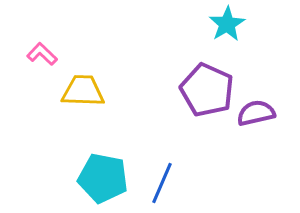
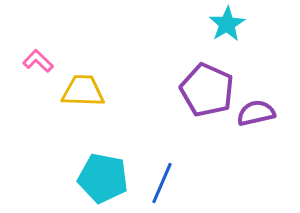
pink L-shape: moved 4 px left, 7 px down
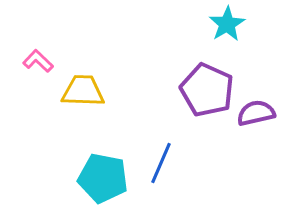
blue line: moved 1 px left, 20 px up
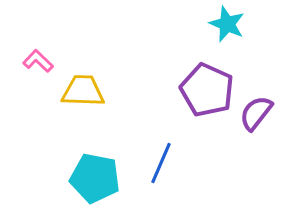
cyan star: rotated 18 degrees counterclockwise
purple semicircle: rotated 39 degrees counterclockwise
cyan pentagon: moved 8 px left
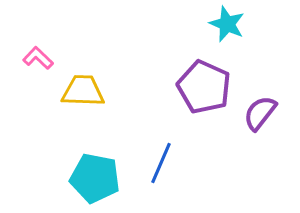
pink L-shape: moved 3 px up
purple pentagon: moved 3 px left, 3 px up
purple semicircle: moved 4 px right
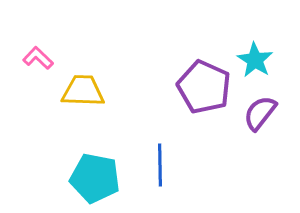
cyan star: moved 28 px right, 36 px down; rotated 9 degrees clockwise
blue line: moved 1 px left, 2 px down; rotated 24 degrees counterclockwise
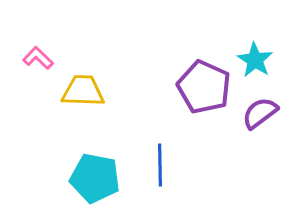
purple semicircle: rotated 15 degrees clockwise
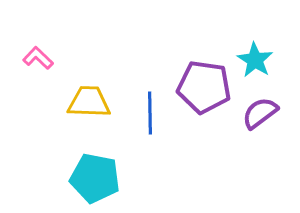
purple pentagon: rotated 16 degrees counterclockwise
yellow trapezoid: moved 6 px right, 11 px down
blue line: moved 10 px left, 52 px up
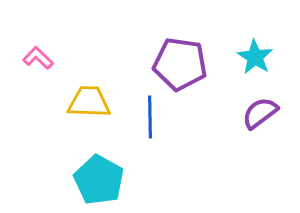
cyan star: moved 3 px up
purple pentagon: moved 24 px left, 23 px up
blue line: moved 4 px down
cyan pentagon: moved 4 px right, 2 px down; rotated 18 degrees clockwise
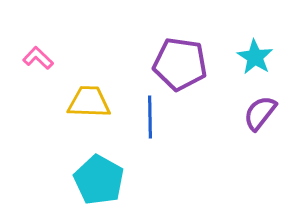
purple semicircle: rotated 15 degrees counterclockwise
